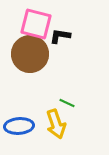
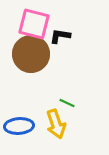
pink square: moved 2 px left
brown circle: moved 1 px right
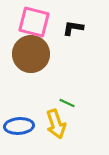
pink square: moved 2 px up
black L-shape: moved 13 px right, 8 px up
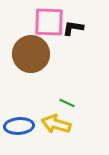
pink square: moved 15 px right; rotated 12 degrees counterclockwise
yellow arrow: rotated 124 degrees clockwise
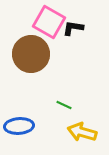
pink square: rotated 28 degrees clockwise
green line: moved 3 px left, 2 px down
yellow arrow: moved 26 px right, 8 px down
